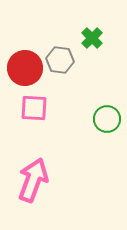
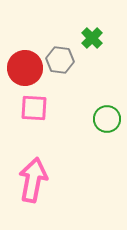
pink arrow: rotated 9 degrees counterclockwise
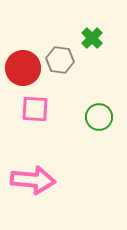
red circle: moved 2 px left
pink square: moved 1 px right, 1 px down
green circle: moved 8 px left, 2 px up
pink arrow: rotated 84 degrees clockwise
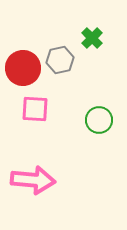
gray hexagon: rotated 20 degrees counterclockwise
green circle: moved 3 px down
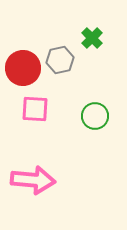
green circle: moved 4 px left, 4 px up
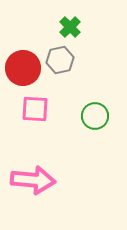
green cross: moved 22 px left, 11 px up
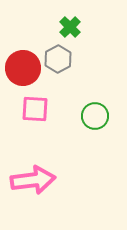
gray hexagon: moved 2 px left, 1 px up; rotated 16 degrees counterclockwise
pink arrow: rotated 12 degrees counterclockwise
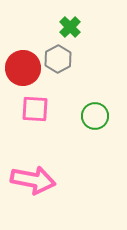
pink arrow: rotated 18 degrees clockwise
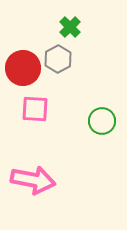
green circle: moved 7 px right, 5 px down
